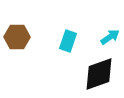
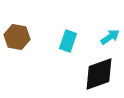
brown hexagon: rotated 10 degrees clockwise
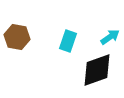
black diamond: moved 2 px left, 4 px up
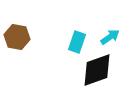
cyan rectangle: moved 9 px right, 1 px down
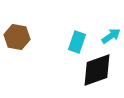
cyan arrow: moved 1 px right, 1 px up
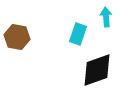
cyan arrow: moved 5 px left, 19 px up; rotated 60 degrees counterclockwise
cyan rectangle: moved 1 px right, 8 px up
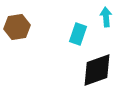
brown hexagon: moved 10 px up; rotated 20 degrees counterclockwise
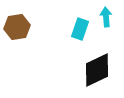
cyan rectangle: moved 2 px right, 5 px up
black diamond: rotated 6 degrees counterclockwise
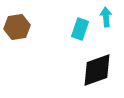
black diamond: rotated 6 degrees clockwise
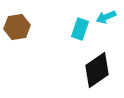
cyan arrow: rotated 108 degrees counterclockwise
black diamond: rotated 15 degrees counterclockwise
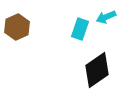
brown hexagon: rotated 15 degrees counterclockwise
